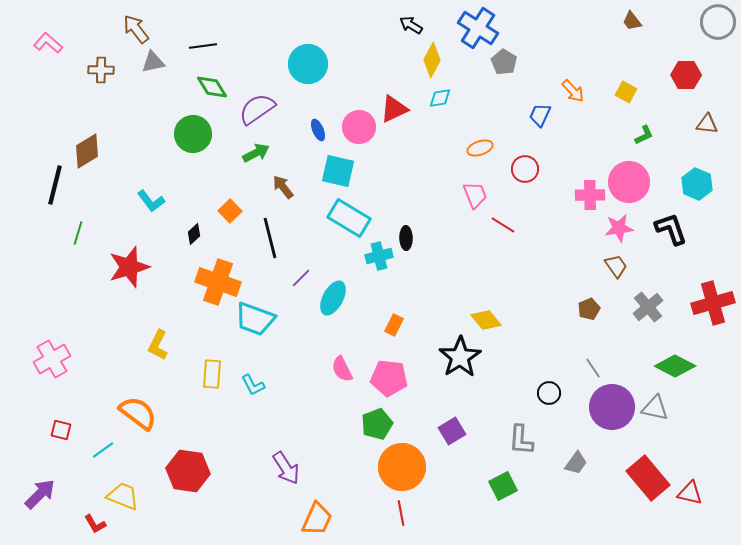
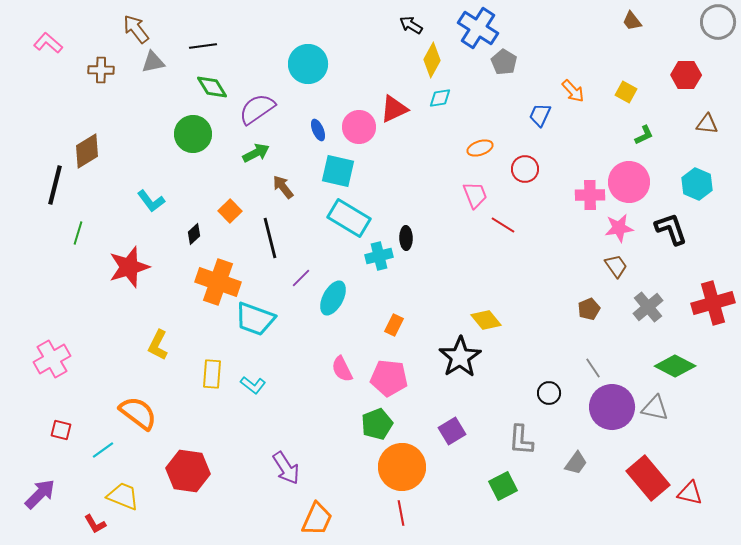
cyan L-shape at (253, 385): rotated 25 degrees counterclockwise
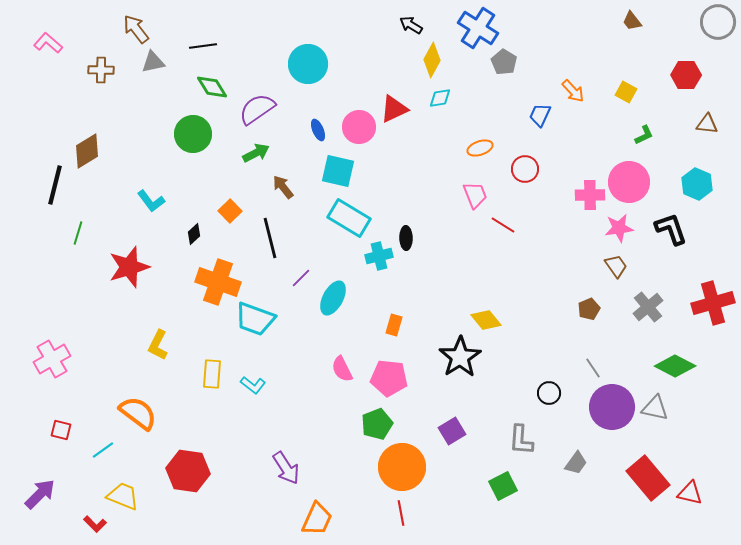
orange rectangle at (394, 325): rotated 10 degrees counterclockwise
red L-shape at (95, 524): rotated 15 degrees counterclockwise
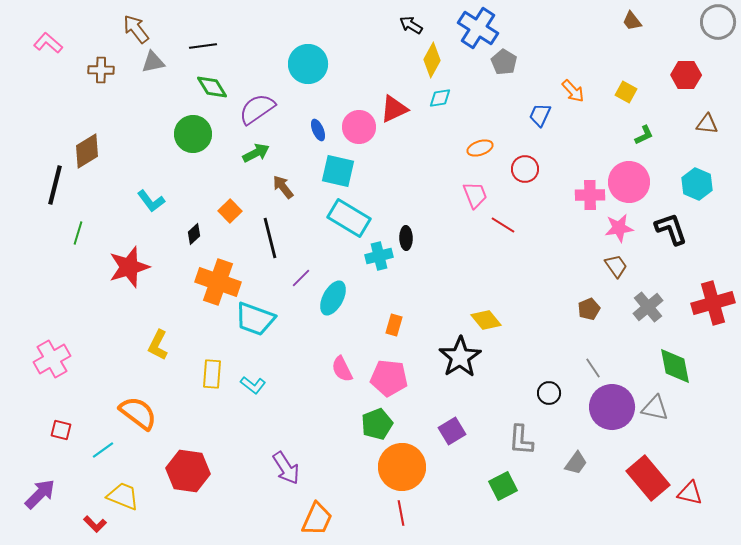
green diamond at (675, 366): rotated 51 degrees clockwise
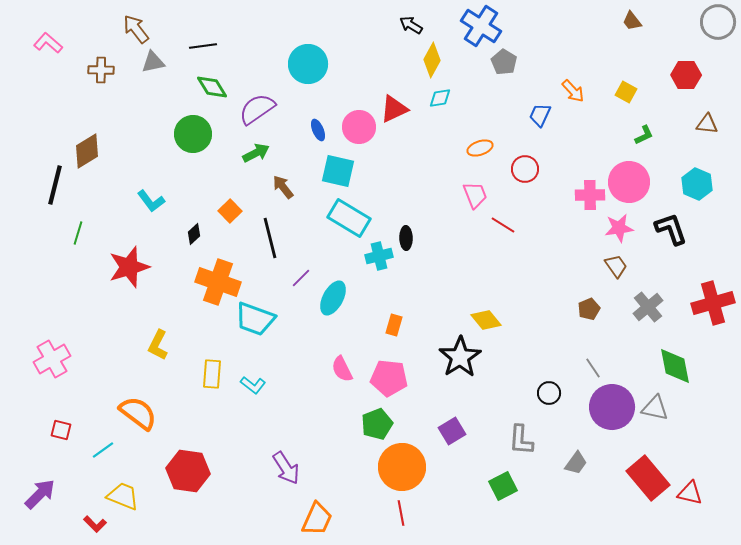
blue cross at (478, 28): moved 3 px right, 2 px up
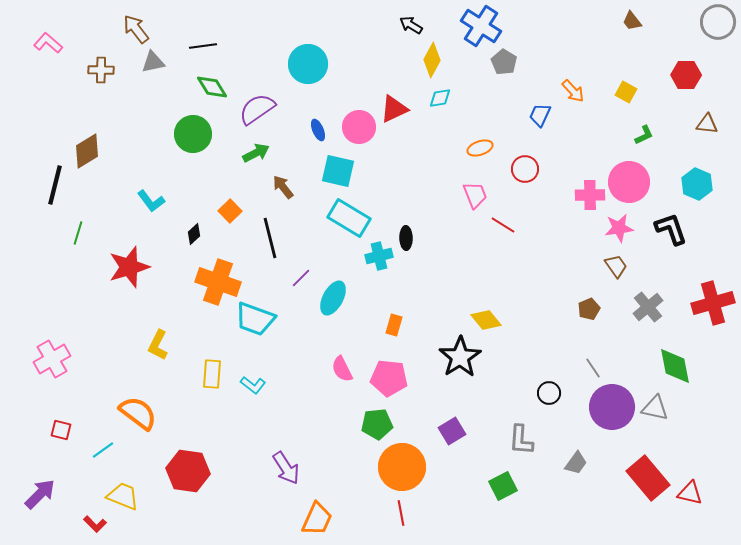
green pentagon at (377, 424): rotated 16 degrees clockwise
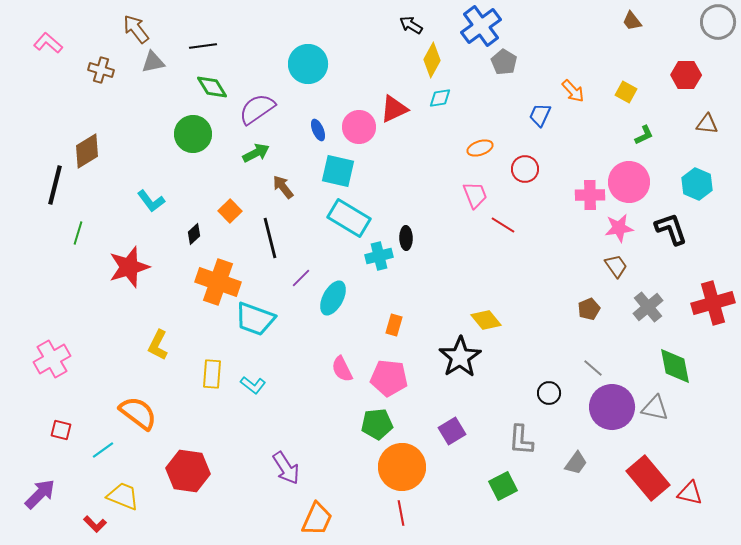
blue cross at (481, 26): rotated 21 degrees clockwise
brown cross at (101, 70): rotated 15 degrees clockwise
gray line at (593, 368): rotated 15 degrees counterclockwise
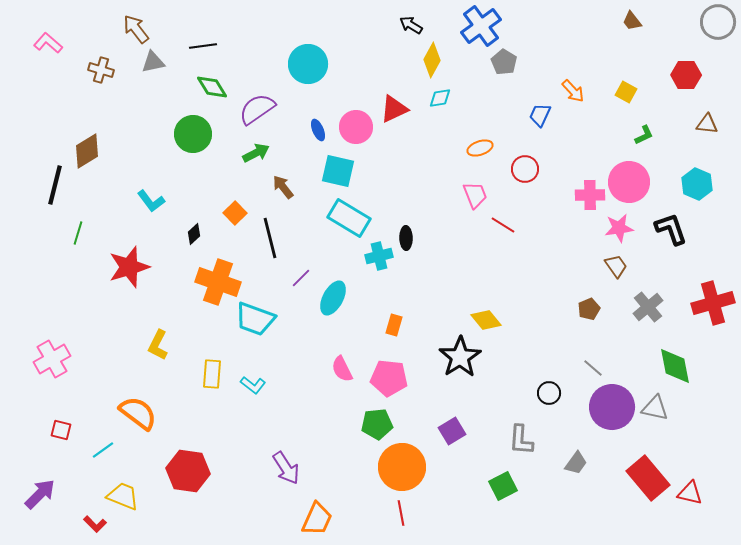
pink circle at (359, 127): moved 3 px left
orange square at (230, 211): moved 5 px right, 2 px down
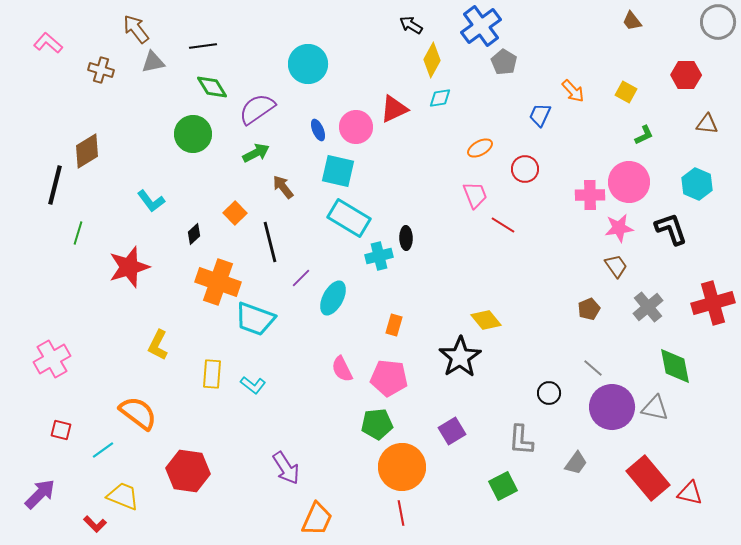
orange ellipse at (480, 148): rotated 10 degrees counterclockwise
black line at (270, 238): moved 4 px down
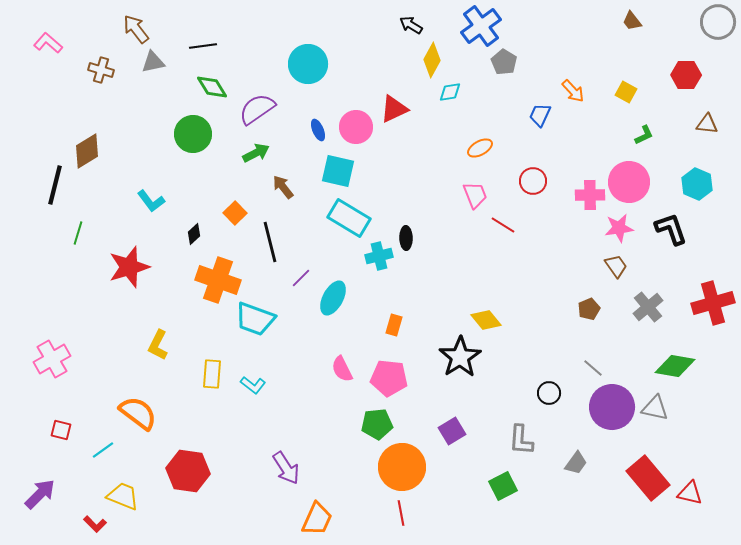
cyan diamond at (440, 98): moved 10 px right, 6 px up
red circle at (525, 169): moved 8 px right, 12 px down
orange cross at (218, 282): moved 2 px up
green diamond at (675, 366): rotated 69 degrees counterclockwise
